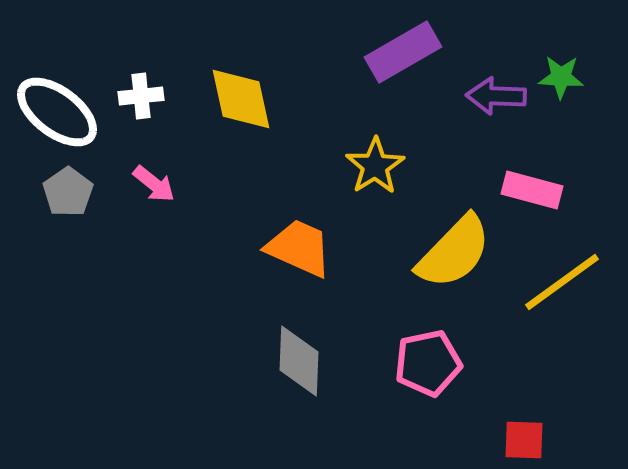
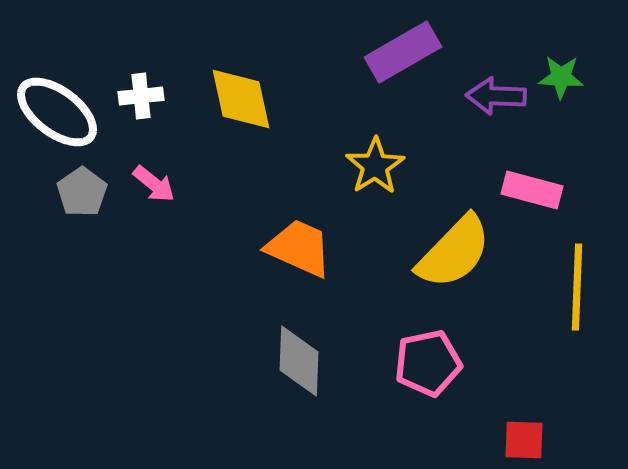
gray pentagon: moved 14 px right
yellow line: moved 15 px right, 5 px down; rotated 52 degrees counterclockwise
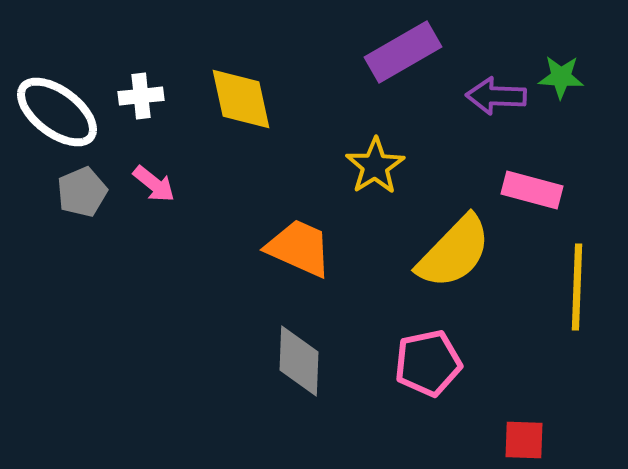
gray pentagon: rotated 12 degrees clockwise
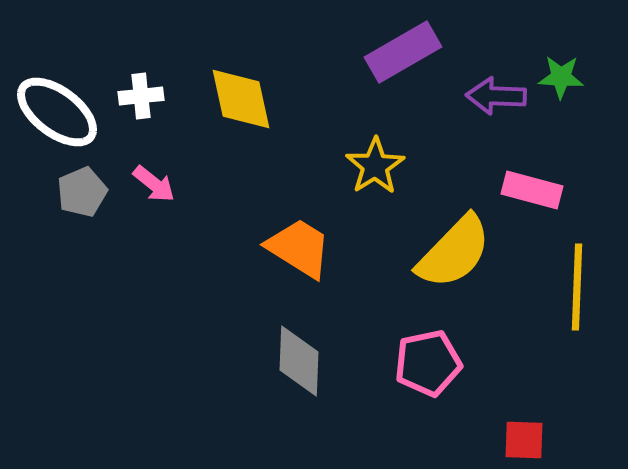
orange trapezoid: rotated 8 degrees clockwise
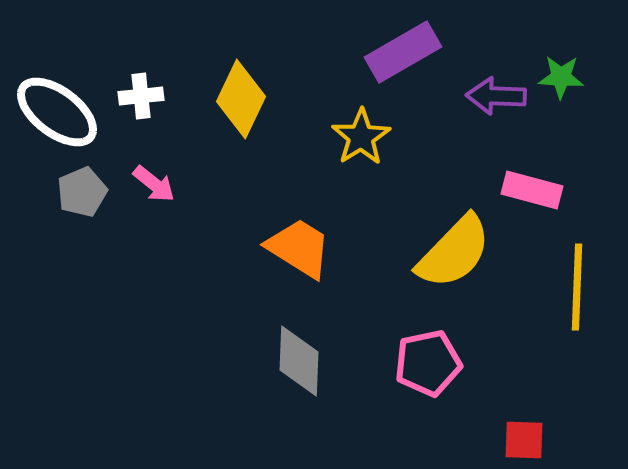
yellow diamond: rotated 38 degrees clockwise
yellow star: moved 14 px left, 29 px up
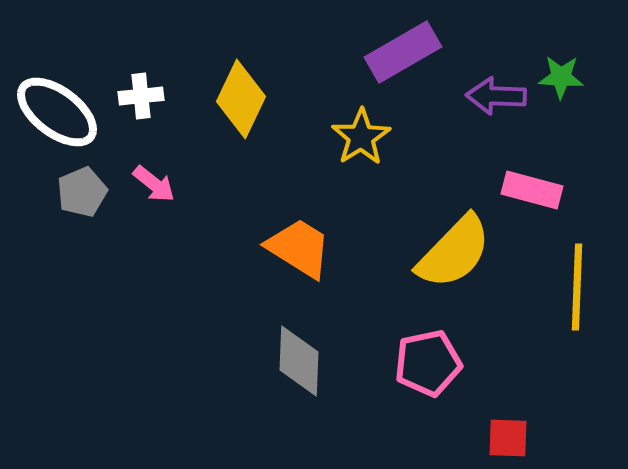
red square: moved 16 px left, 2 px up
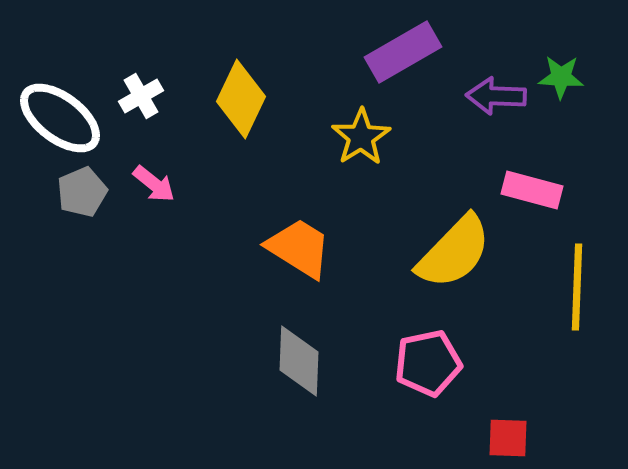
white cross: rotated 24 degrees counterclockwise
white ellipse: moved 3 px right, 6 px down
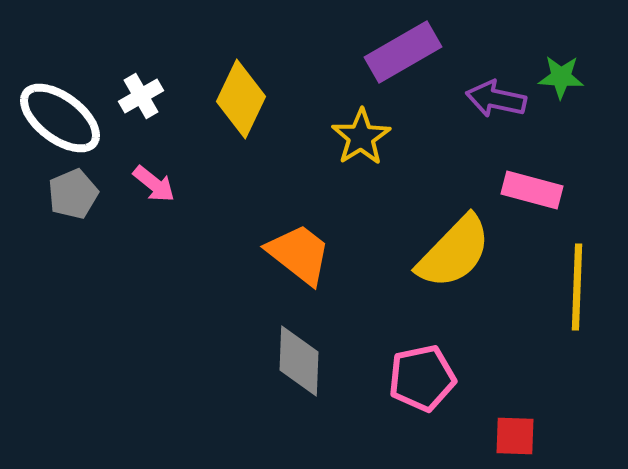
purple arrow: moved 3 px down; rotated 10 degrees clockwise
gray pentagon: moved 9 px left, 2 px down
orange trapezoid: moved 6 px down; rotated 6 degrees clockwise
pink pentagon: moved 6 px left, 15 px down
red square: moved 7 px right, 2 px up
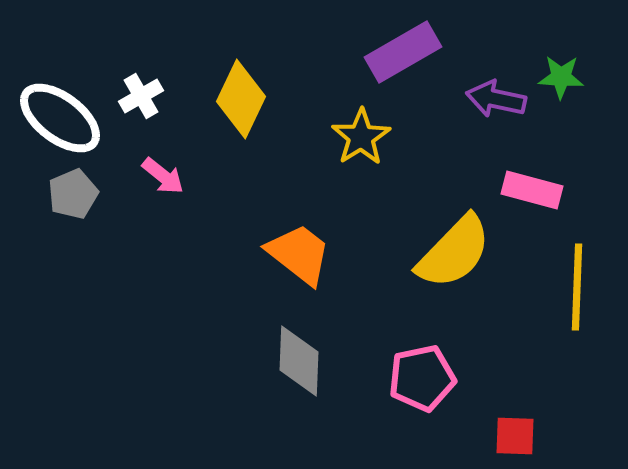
pink arrow: moved 9 px right, 8 px up
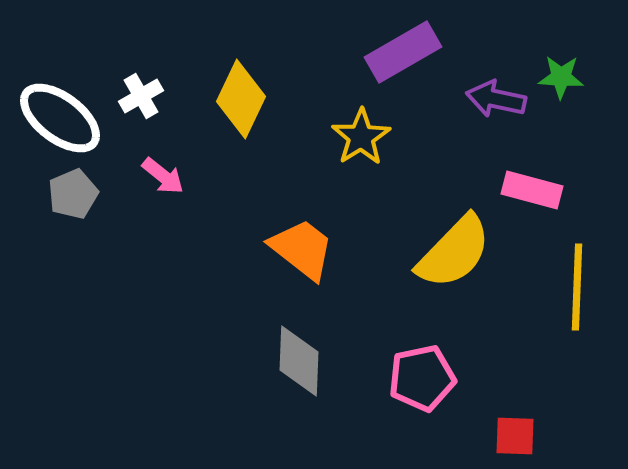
orange trapezoid: moved 3 px right, 5 px up
